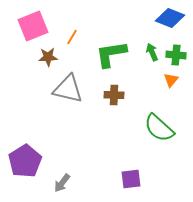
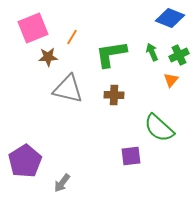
pink square: moved 2 px down
green cross: moved 3 px right; rotated 30 degrees counterclockwise
purple square: moved 23 px up
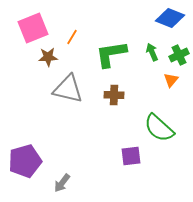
purple pentagon: rotated 16 degrees clockwise
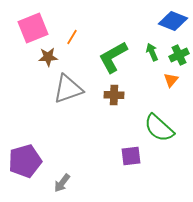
blue diamond: moved 3 px right, 3 px down
green L-shape: moved 2 px right, 3 px down; rotated 20 degrees counterclockwise
gray triangle: rotated 32 degrees counterclockwise
